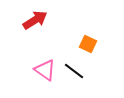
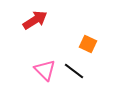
pink triangle: rotated 10 degrees clockwise
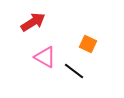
red arrow: moved 2 px left, 2 px down
pink triangle: moved 13 px up; rotated 15 degrees counterclockwise
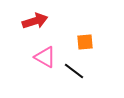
red arrow: moved 2 px right, 1 px up; rotated 15 degrees clockwise
orange square: moved 3 px left, 2 px up; rotated 30 degrees counterclockwise
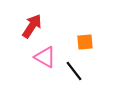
red arrow: moved 3 px left, 5 px down; rotated 40 degrees counterclockwise
black line: rotated 15 degrees clockwise
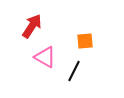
orange square: moved 1 px up
black line: rotated 65 degrees clockwise
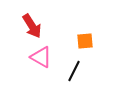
red arrow: rotated 115 degrees clockwise
pink triangle: moved 4 px left
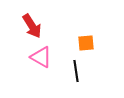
orange square: moved 1 px right, 2 px down
black line: moved 2 px right; rotated 35 degrees counterclockwise
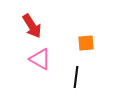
pink triangle: moved 1 px left, 2 px down
black line: moved 6 px down; rotated 15 degrees clockwise
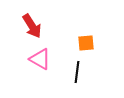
black line: moved 1 px right, 5 px up
